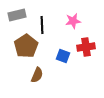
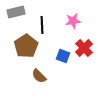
gray rectangle: moved 1 px left, 3 px up
red cross: moved 2 px left, 1 px down; rotated 36 degrees counterclockwise
brown semicircle: moved 2 px right, 1 px down; rotated 112 degrees clockwise
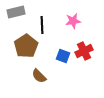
red cross: moved 3 px down; rotated 18 degrees clockwise
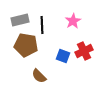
gray rectangle: moved 4 px right, 8 px down
pink star: rotated 21 degrees counterclockwise
brown pentagon: moved 1 px up; rotated 30 degrees counterclockwise
